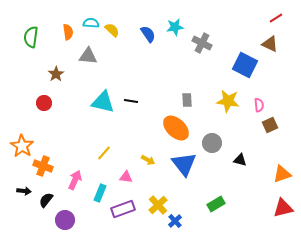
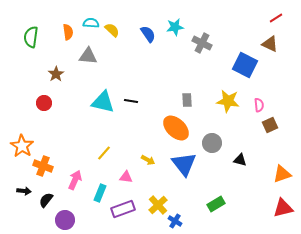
blue cross: rotated 16 degrees counterclockwise
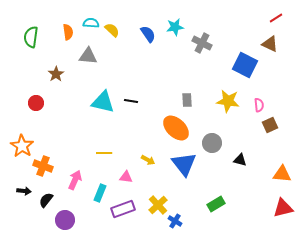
red circle: moved 8 px left
yellow line: rotated 49 degrees clockwise
orange triangle: rotated 24 degrees clockwise
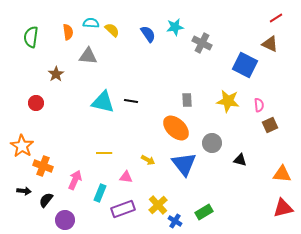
green rectangle: moved 12 px left, 8 px down
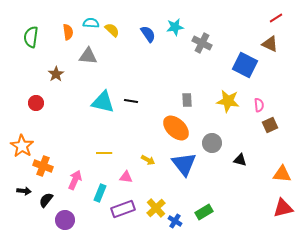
yellow cross: moved 2 px left, 3 px down
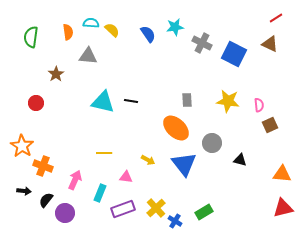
blue square: moved 11 px left, 11 px up
purple circle: moved 7 px up
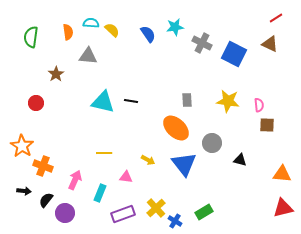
brown square: moved 3 px left; rotated 28 degrees clockwise
purple rectangle: moved 5 px down
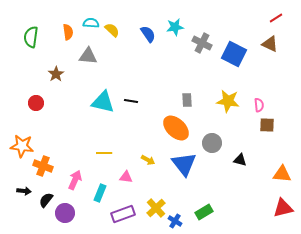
orange star: rotated 25 degrees counterclockwise
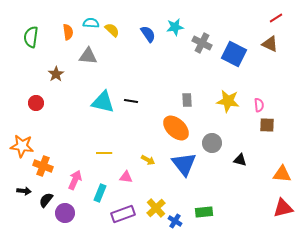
green rectangle: rotated 24 degrees clockwise
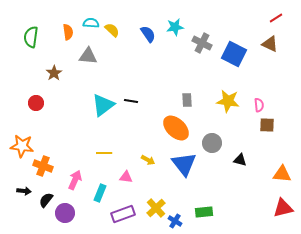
brown star: moved 2 px left, 1 px up
cyan triangle: moved 3 px down; rotated 50 degrees counterclockwise
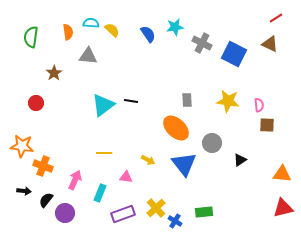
black triangle: rotated 48 degrees counterclockwise
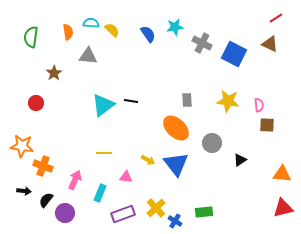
blue triangle: moved 8 px left
